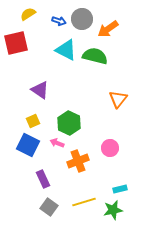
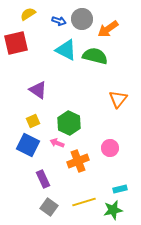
purple triangle: moved 2 px left
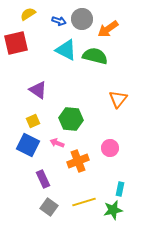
green hexagon: moved 2 px right, 4 px up; rotated 20 degrees counterclockwise
cyan rectangle: rotated 64 degrees counterclockwise
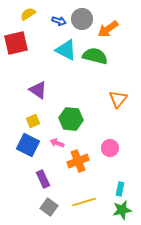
green star: moved 9 px right
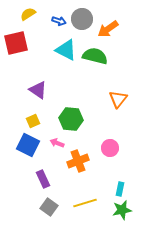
yellow line: moved 1 px right, 1 px down
